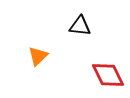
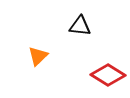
red diamond: rotated 32 degrees counterclockwise
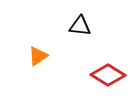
orange triangle: rotated 10 degrees clockwise
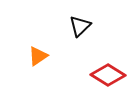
black triangle: rotated 50 degrees counterclockwise
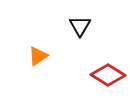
black triangle: rotated 15 degrees counterclockwise
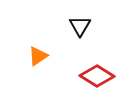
red diamond: moved 11 px left, 1 px down
